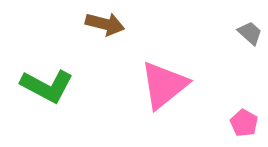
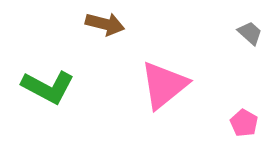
green L-shape: moved 1 px right, 1 px down
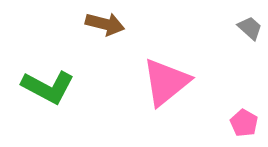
gray trapezoid: moved 5 px up
pink triangle: moved 2 px right, 3 px up
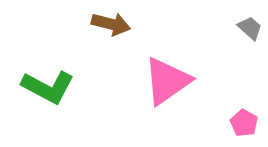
brown arrow: moved 6 px right
pink triangle: moved 1 px right, 1 px up; rotated 4 degrees clockwise
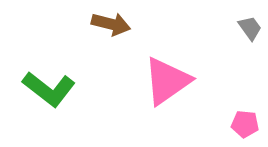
gray trapezoid: rotated 12 degrees clockwise
green L-shape: moved 1 px right, 2 px down; rotated 10 degrees clockwise
pink pentagon: moved 1 px right, 1 px down; rotated 24 degrees counterclockwise
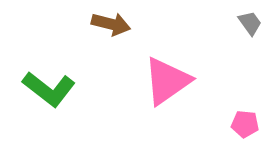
gray trapezoid: moved 5 px up
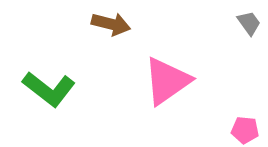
gray trapezoid: moved 1 px left
pink pentagon: moved 6 px down
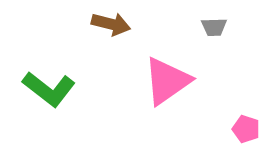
gray trapezoid: moved 35 px left, 4 px down; rotated 124 degrees clockwise
pink pentagon: moved 1 px right, 1 px up; rotated 12 degrees clockwise
